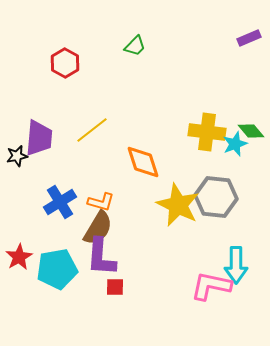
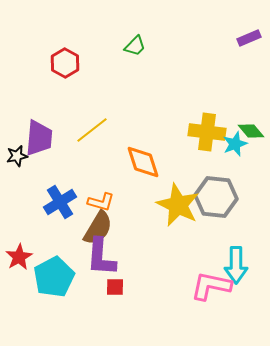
cyan pentagon: moved 3 px left, 8 px down; rotated 18 degrees counterclockwise
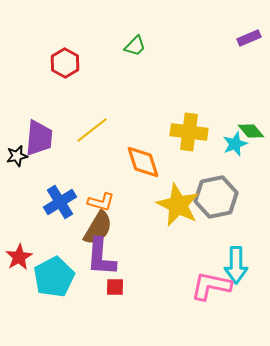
yellow cross: moved 18 px left
gray hexagon: rotated 18 degrees counterclockwise
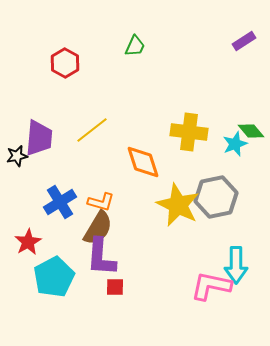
purple rectangle: moved 5 px left, 3 px down; rotated 10 degrees counterclockwise
green trapezoid: rotated 20 degrees counterclockwise
red star: moved 9 px right, 15 px up
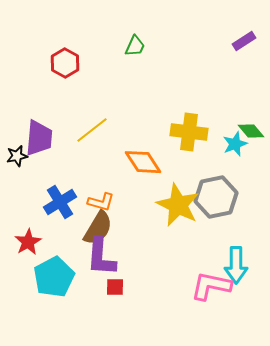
orange diamond: rotated 15 degrees counterclockwise
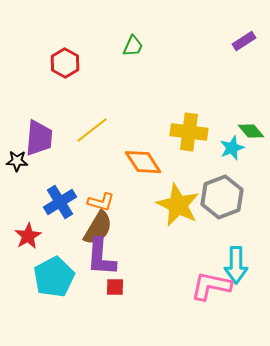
green trapezoid: moved 2 px left
cyan star: moved 3 px left, 4 px down
black star: moved 5 px down; rotated 15 degrees clockwise
gray hexagon: moved 6 px right; rotated 9 degrees counterclockwise
red star: moved 6 px up
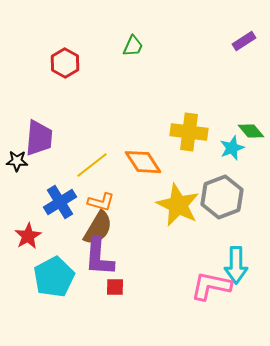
yellow line: moved 35 px down
purple L-shape: moved 2 px left
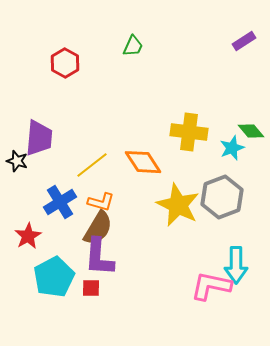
black star: rotated 15 degrees clockwise
red square: moved 24 px left, 1 px down
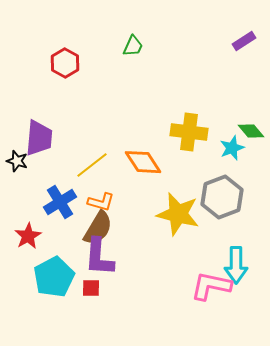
yellow star: moved 9 px down; rotated 12 degrees counterclockwise
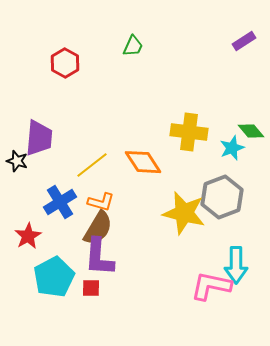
yellow star: moved 6 px right, 1 px up
